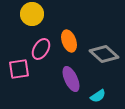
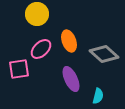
yellow circle: moved 5 px right
pink ellipse: rotated 15 degrees clockwise
cyan semicircle: rotated 42 degrees counterclockwise
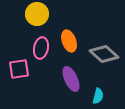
pink ellipse: moved 1 px up; rotated 35 degrees counterclockwise
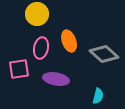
purple ellipse: moved 15 px left; rotated 55 degrees counterclockwise
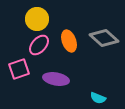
yellow circle: moved 5 px down
pink ellipse: moved 2 px left, 3 px up; rotated 30 degrees clockwise
gray diamond: moved 16 px up
pink square: rotated 10 degrees counterclockwise
cyan semicircle: moved 2 px down; rotated 98 degrees clockwise
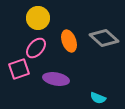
yellow circle: moved 1 px right, 1 px up
pink ellipse: moved 3 px left, 3 px down
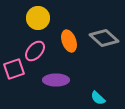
pink ellipse: moved 1 px left, 3 px down
pink square: moved 5 px left
purple ellipse: moved 1 px down; rotated 10 degrees counterclockwise
cyan semicircle: rotated 21 degrees clockwise
